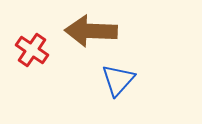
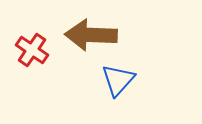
brown arrow: moved 4 px down
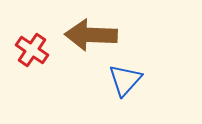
blue triangle: moved 7 px right
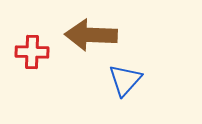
red cross: moved 2 px down; rotated 32 degrees counterclockwise
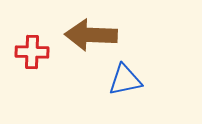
blue triangle: rotated 36 degrees clockwise
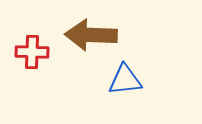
blue triangle: rotated 6 degrees clockwise
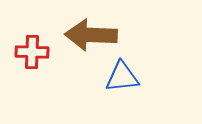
blue triangle: moved 3 px left, 3 px up
